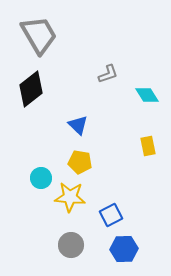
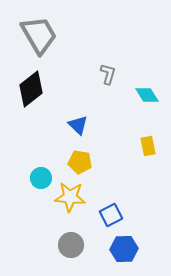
gray L-shape: rotated 55 degrees counterclockwise
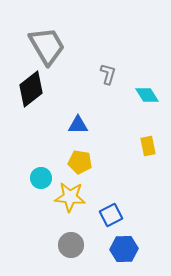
gray trapezoid: moved 8 px right, 11 px down
blue triangle: rotated 45 degrees counterclockwise
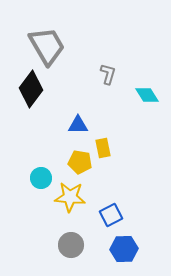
black diamond: rotated 15 degrees counterclockwise
yellow rectangle: moved 45 px left, 2 px down
